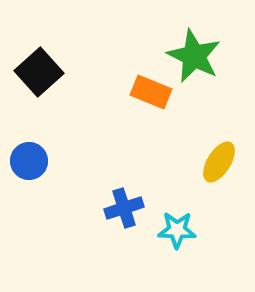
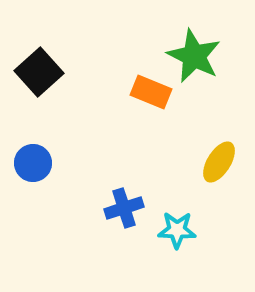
blue circle: moved 4 px right, 2 px down
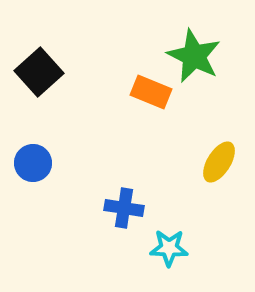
blue cross: rotated 27 degrees clockwise
cyan star: moved 8 px left, 18 px down
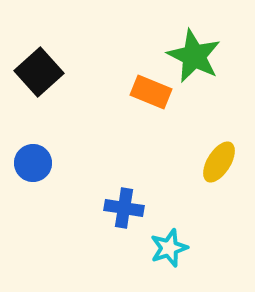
cyan star: rotated 21 degrees counterclockwise
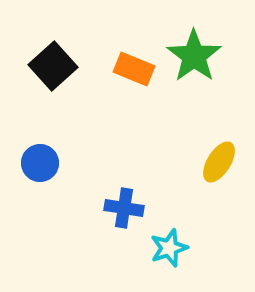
green star: rotated 10 degrees clockwise
black square: moved 14 px right, 6 px up
orange rectangle: moved 17 px left, 23 px up
blue circle: moved 7 px right
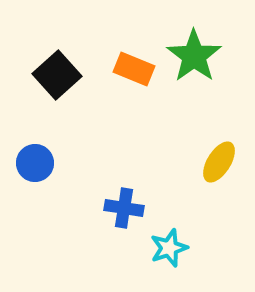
black square: moved 4 px right, 9 px down
blue circle: moved 5 px left
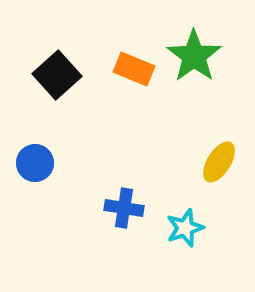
cyan star: moved 16 px right, 20 px up
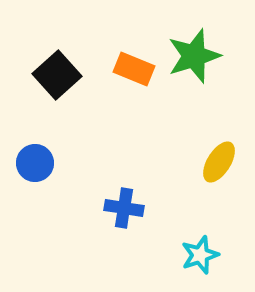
green star: rotated 18 degrees clockwise
cyan star: moved 15 px right, 27 px down
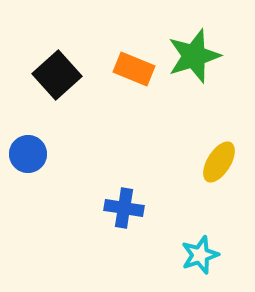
blue circle: moved 7 px left, 9 px up
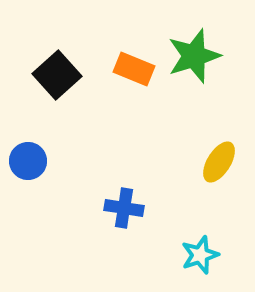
blue circle: moved 7 px down
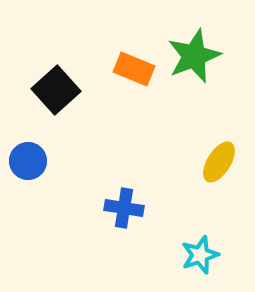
green star: rotated 4 degrees counterclockwise
black square: moved 1 px left, 15 px down
